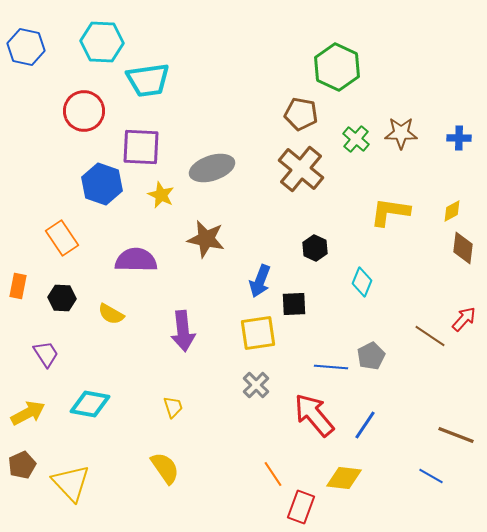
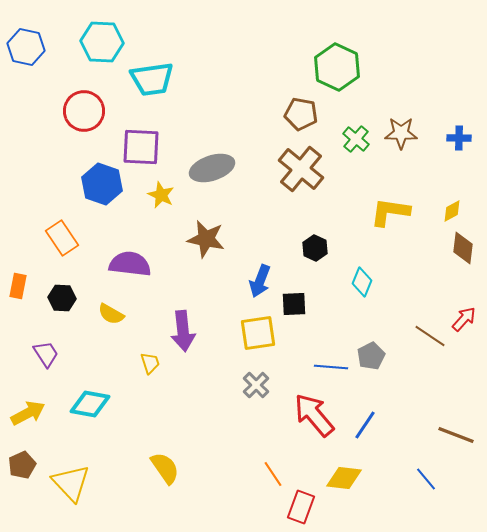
cyan trapezoid at (148, 80): moved 4 px right, 1 px up
purple semicircle at (136, 260): moved 6 px left, 4 px down; rotated 6 degrees clockwise
yellow trapezoid at (173, 407): moved 23 px left, 44 px up
blue line at (431, 476): moved 5 px left, 3 px down; rotated 20 degrees clockwise
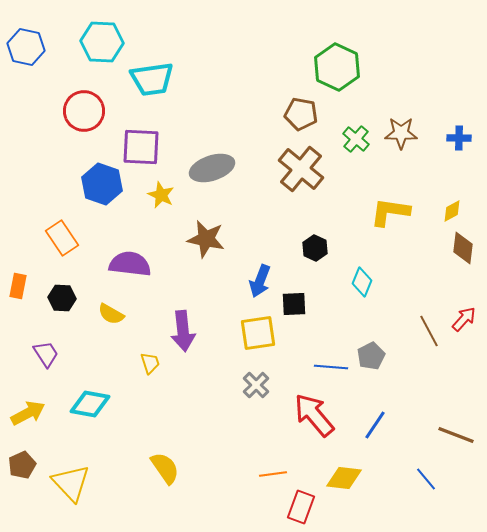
brown line at (430, 336): moved 1 px left, 5 px up; rotated 28 degrees clockwise
blue line at (365, 425): moved 10 px right
orange line at (273, 474): rotated 64 degrees counterclockwise
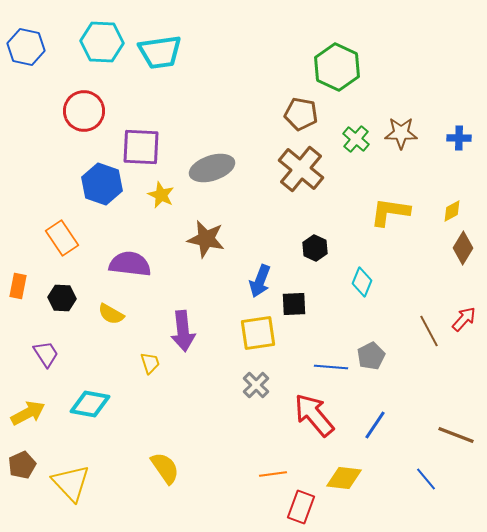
cyan trapezoid at (152, 79): moved 8 px right, 27 px up
brown diamond at (463, 248): rotated 24 degrees clockwise
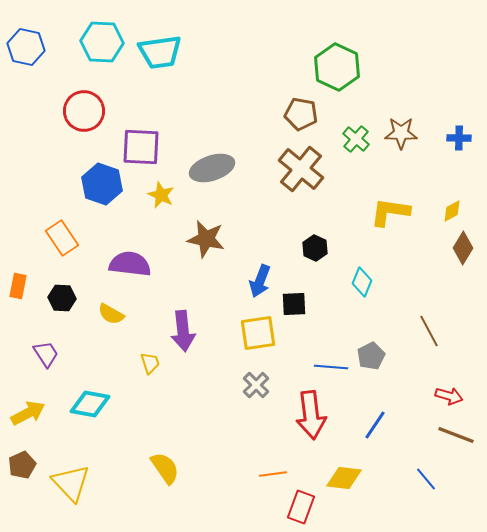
red arrow at (464, 319): moved 15 px left, 77 px down; rotated 64 degrees clockwise
red arrow at (314, 415): moved 3 px left; rotated 147 degrees counterclockwise
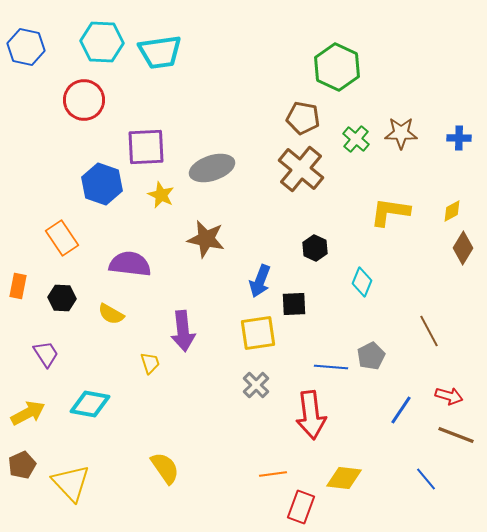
red circle at (84, 111): moved 11 px up
brown pentagon at (301, 114): moved 2 px right, 4 px down
purple square at (141, 147): moved 5 px right; rotated 6 degrees counterclockwise
blue line at (375, 425): moved 26 px right, 15 px up
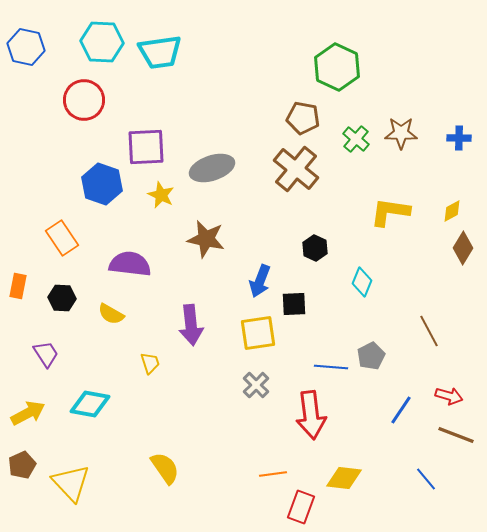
brown cross at (301, 169): moved 5 px left
purple arrow at (183, 331): moved 8 px right, 6 px up
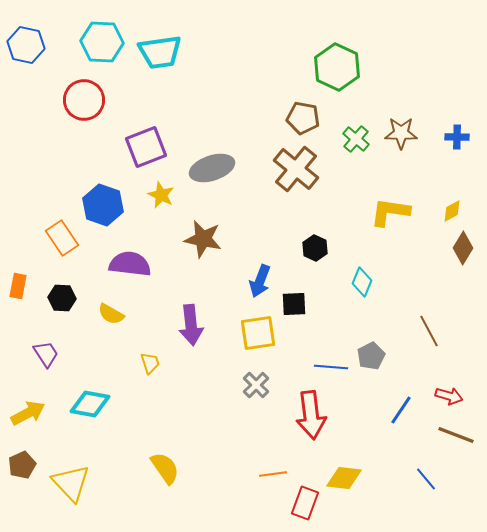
blue hexagon at (26, 47): moved 2 px up
blue cross at (459, 138): moved 2 px left, 1 px up
purple square at (146, 147): rotated 18 degrees counterclockwise
blue hexagon at (102, 184): moved 1 px right, 21 px down
brown star at (206, 239): moved 3 px left
red rectangle at (301, 507): moved 4 px right, 4 px up
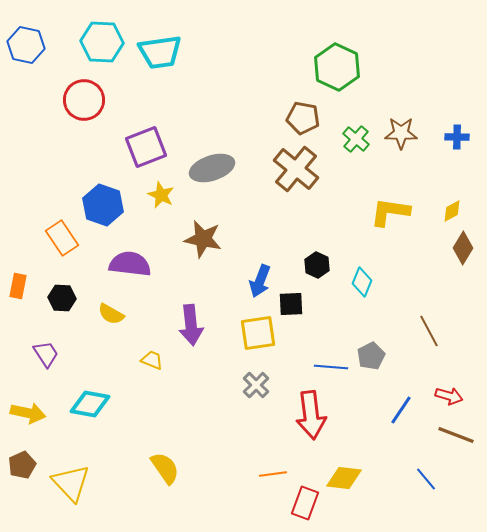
black hexagon at (315, 248): moved 2 px right, 17 px down
black square at (294, 304): moved 3 px left
yellow trapezoid at (150, 363): moved 2 px right, 3 px up; rotated 50 degrees counterclockwise
yellow arrow at (28, 413): rotated 40 degrees clockwise
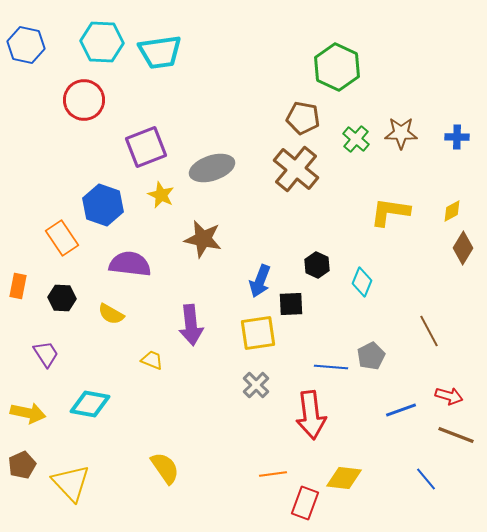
blue line at (401, 410): rotated 36 degrees clockwise
